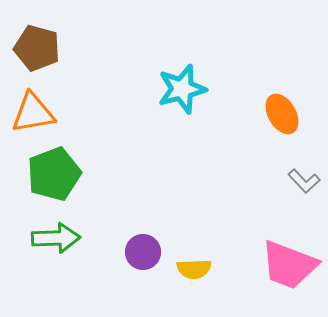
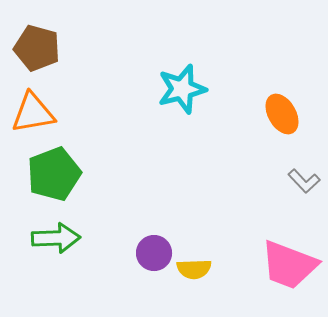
purple circle: moved 11 px right, 1 px down
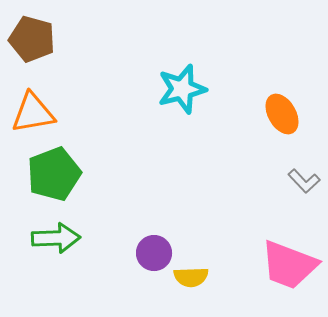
brown pentagon: moved 5 px left, 9 px up
yellow semicircle: moved 3 px left, 8 px down
